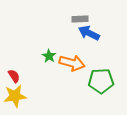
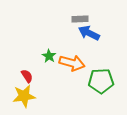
red semicircle: moved 13 px right
yellow star: moved 9 px right
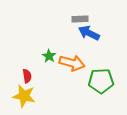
red semicircle: rotated 24 degrees clockwise
yellow star: rotated 20 degrees clockwise
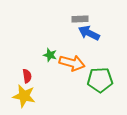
green star: moved 1 px right, 1 px up; rotated 16 degrees counterclockwise
green pentagon: moved 1 px left, 1 px up
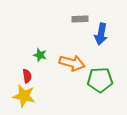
blue arrow: moved 12 px right, 1 px down; rotated 105 degrees counterclockwise
green star: moved 10 px left
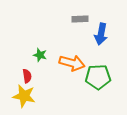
green pentagon: moved 2 px left, 3 px up
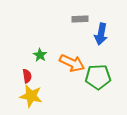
green star: rotated 16 degrees clockwise
orange arrow: rotated 10 degrees clockwise
yellow star: moved 7 px right
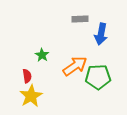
green star: moved 2 px right
orange arrow: moved 3 px right, 3 px down; rotated 60 degrees counterclockwise
yellow star: rotated 30 degrees clockwise
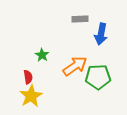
red semicircle: moved 1 px right, 1 px down
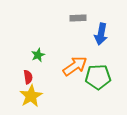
gray rectangle: moved 2 px left, 1 px up
green star: moved 4 px left; rotated 16 degrees clockwise
